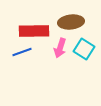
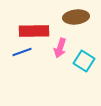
brown ellipse: moved 5 px right, 5 px up
cyan square: moved 12 px down
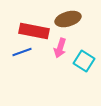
brown ellipse: moved 8 px left, 2 px down; rotated 10 degrees counterclockwise
red rectangle: rotated 12 degrees clockwise
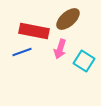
brown ellipse: rotated 25 degrees counterclockwise
pink arrow: moved 1 px down
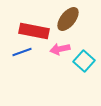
brown ellipse: rotated 10 degrees counterclockwise
pink arrow: rotated 60 degrees clockwise
cyan square: rotated 10 degrees clockwise
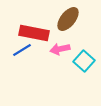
red rectangle: moved 2 px down
blue line: moved 2 px up; rotated 12 degrees counterclockwise
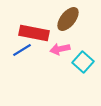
cyan square: moved 1 px left, 1 px down
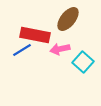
red rectangle: moved 1 px right, 2 px down
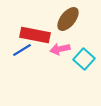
cyan square: moved 1 px right, 3 px up
